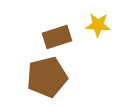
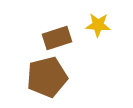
brown rectangle: moved 1 px down
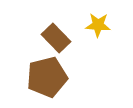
brown rectangle: moved 1 px left; rotated 64 degrees clockwise
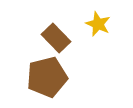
yellow star: moved 1 px up; rotated 20 degrees clockwise
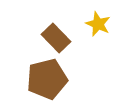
brown pentagon: moved 2 px down
